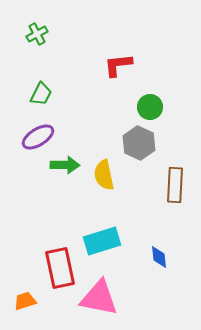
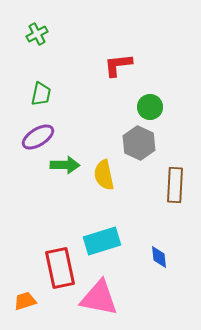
green trapezoid: rotated 15 degrees counterclockwise
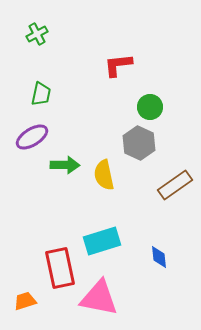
purple ellipse: moved 6 px left
brown rectangle: rotated 52 degrees clockwise
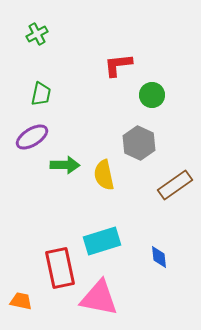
green circle: moved 2 px right, 12 px up
orange trapezoid: moved 4 px left; rotated 30 degrees clockwise
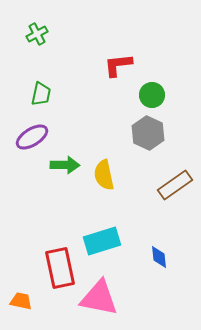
gray hexagon: moved 9 px right, 10 px up
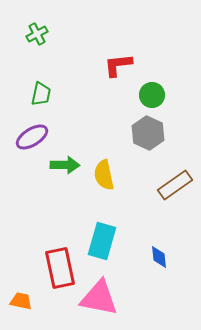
cyan rectangle: rotated 57 degrees counterclockwise
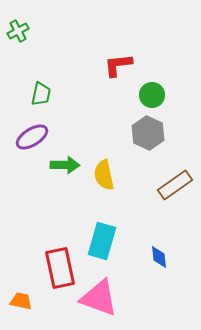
green cross: moved 19 px left, 3 px up
pink triangle: rotated 9 degrees clockwise
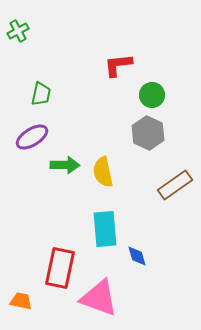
yellow semicircle: moved 1 px left, 3 px up
cyan rectangle: moved 3 px right, 12 px up; rotated 21 degrees counterclockwise
blue diamond: moved 22 px left, 1 px up; rotated 10 degrees counterclockwise
red rectangle: rotated 24 degrees clockwise
